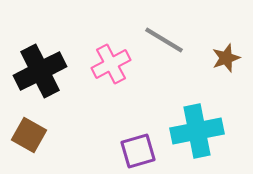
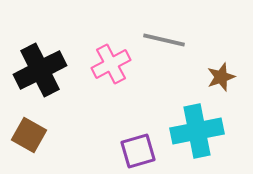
gray line: rotated 18 degrees counterclockwise
brown star: moved 5 px left, 19 px down
black cross: moved 1 px up
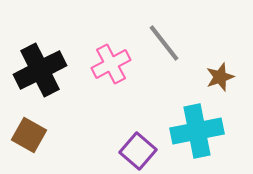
gray line: moved 3 px down; rotated 39 degrees clockwise
brown star: moved 1 px left
purple square: rotated 33 degrees counterclockwise
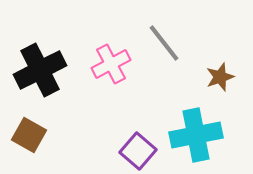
cyan cross: moved 1 px left, 4 px down
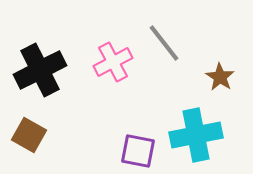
pink cross: moved 2 px right, 2 px up
brown star: rotated 20 degrees counterclockwise
purple square: rotated 30 degrees counterclockwise
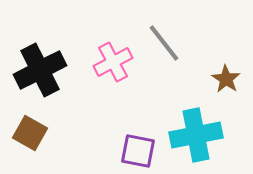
brown star: moved 6 px right, 2 px down
brown square: moved 1 px right, 2 px up
